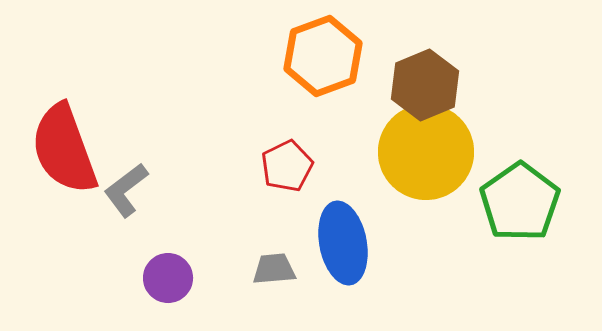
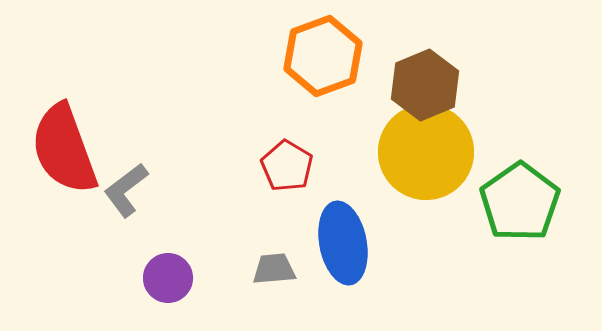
red pentagon: rotated 15 degrees counterclockwise
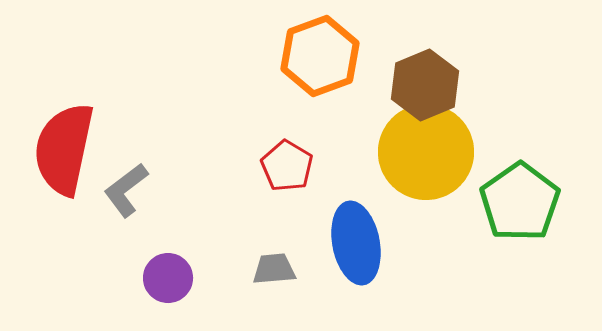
orange hexagon: moved 3 px left
red semicircle: rotated 32 degrees clockwise
blue ellipse: moved 13 px right
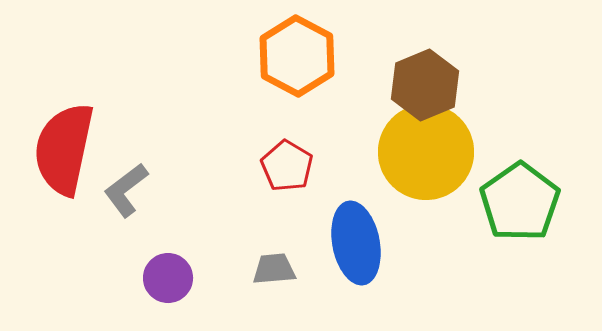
orange hexagon: moved 23 px left; rotated 12 degrees counterclockwise
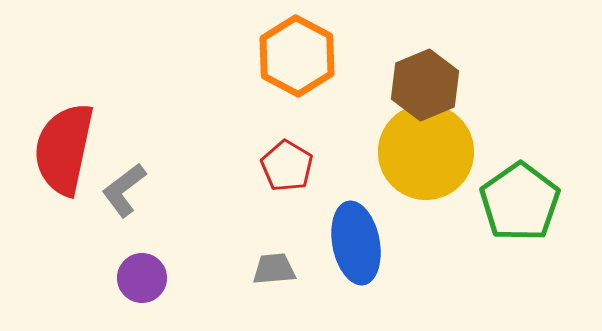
gray L-shape: moved 2 px left
purple circle: moved 26 px left
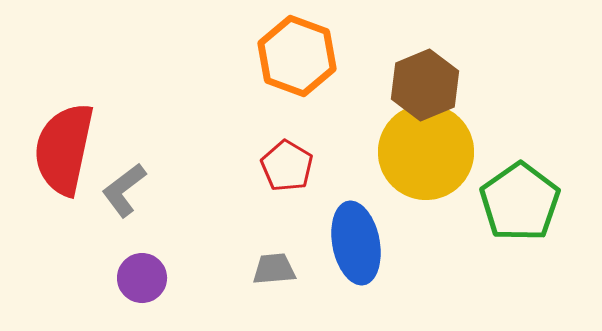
orange hexagon: rotated 8 degrees counterclockwise
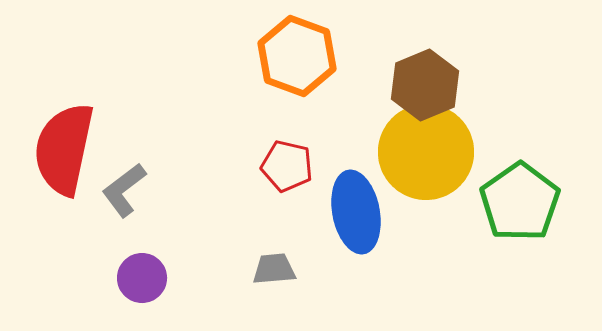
red pentagon: rotated 18 degrees counterclockwise
blue ellipse: moved 31 px up
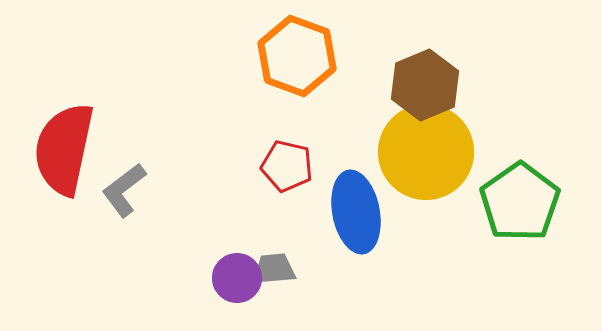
purple circle: moved 95 px right
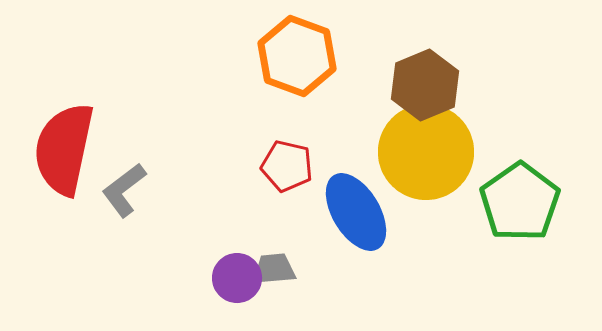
blue ellipse: rotated 20 degrees counterclockwise
